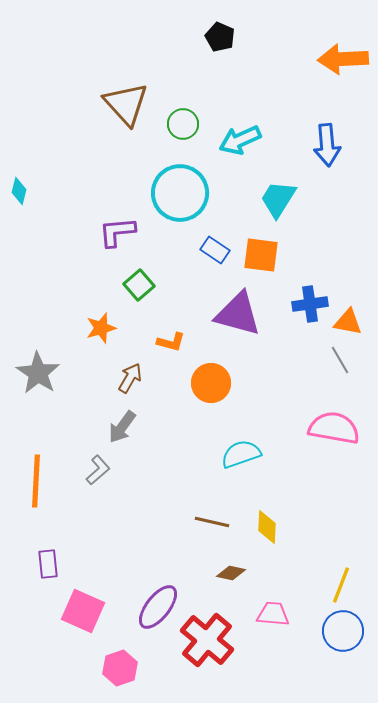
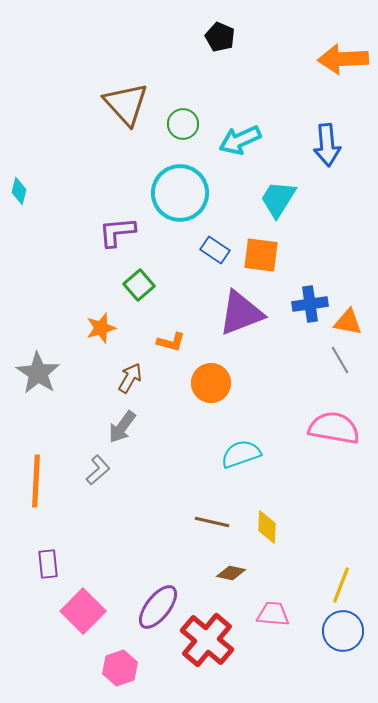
purple triangle: moved 3 px right, 1 px up; rotated 36 degrees counterclockwise
pink square: rotated 21 degrees clockwise
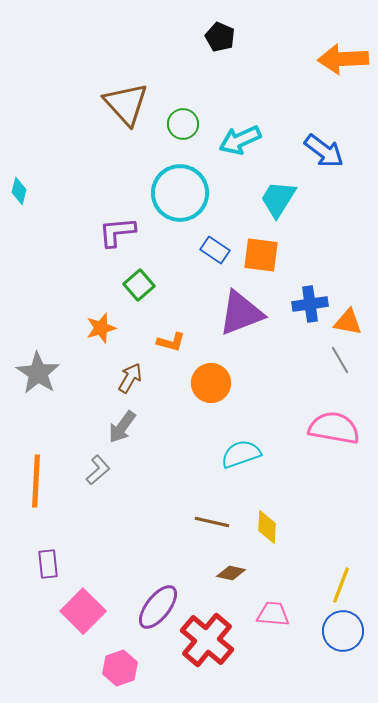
blue arrow: moved 3 px left, 6 px down; rotated 48 degrees counterclockwise
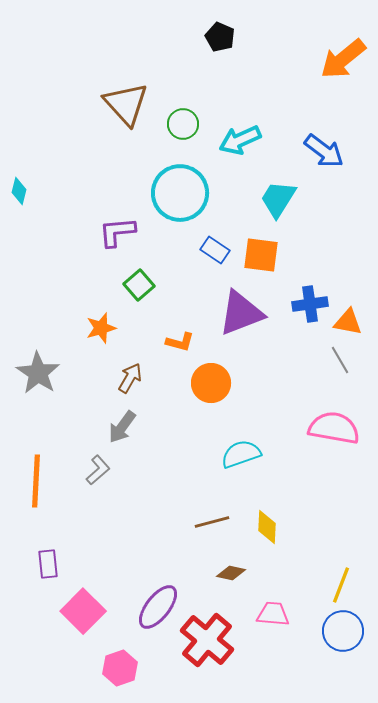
orange arrow: rotated 36 degrees counterclockwise
orange L-shape: moved 9 px right
brown line: rotated 28 degrees counterclockwise
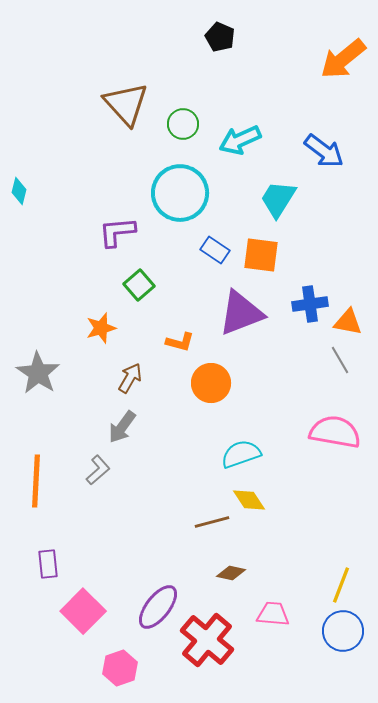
pink semicircle: moved 1 px right, 4 px down
yellow diamond: moved 18 px left, 27 px up; rotated 36 degrees counterclockwise
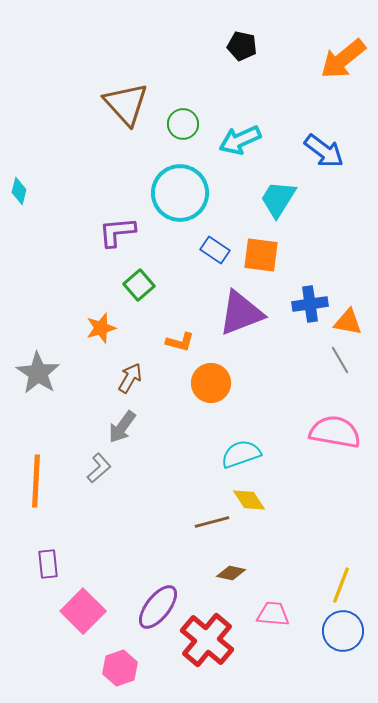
black pentagon: moved 22 px right, 9 px down; rotated 12 degrees counterclockwise
gray L-shape: moved 1 px right, 2 px up
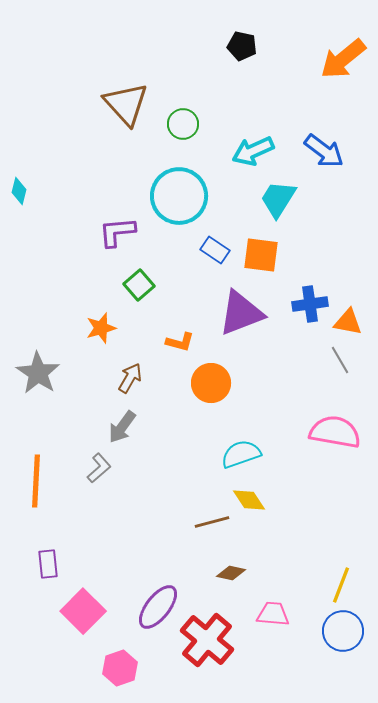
cyan arrow: moved 13 px right, 11 px down
cyan circle: moved 1 px left, 3 px down
